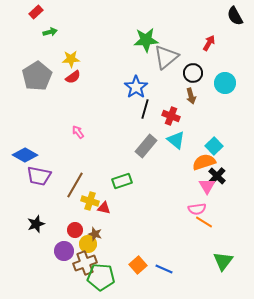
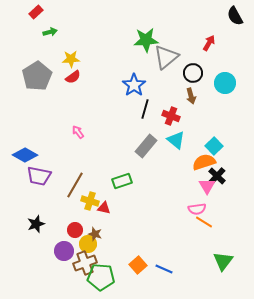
blue star: moved 2 px left, 2 px up
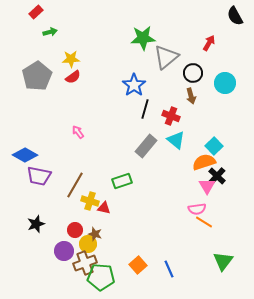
green star: moved 3 px left, 2 px up
blue line: moved 5 px right; rotated 42 degrees clockwise
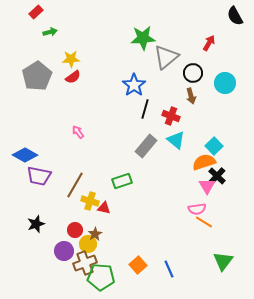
brown star: rotated 24 degrees clockwise
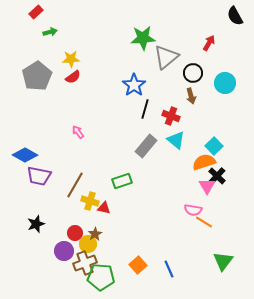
pink semicircle: moved 4 px left, 1 px down; rotated 18 degrees clockwise
red circle: moved 3 px down
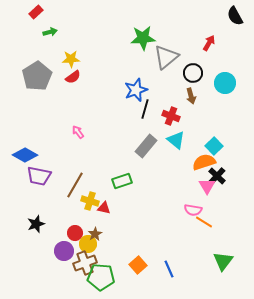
blue star: moved 2 px right, 5 px down; rotated 15 degrees clockwise
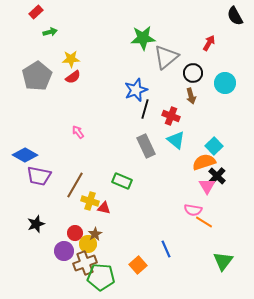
gray rectangle: rotated 65 degrees counterclockwise
green rectangle: rotated 42 degrees clockwise
blue line: moved 3 px left, 20 px up
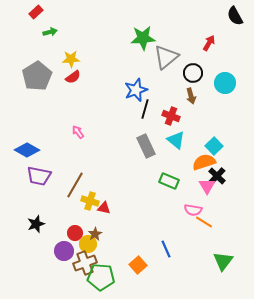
blue diamond: moved 2 px right, 5 px up
green rectangle: moved 47 px right
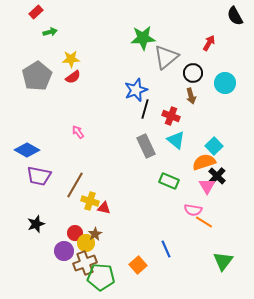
yellow circle: moved 2 px left, 1 px up
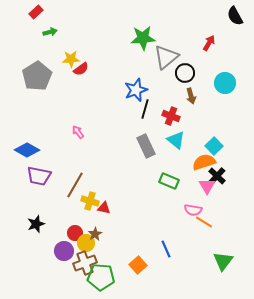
black circle: moved 8 px left
red semicircle: moved 8 px right, 8 px up
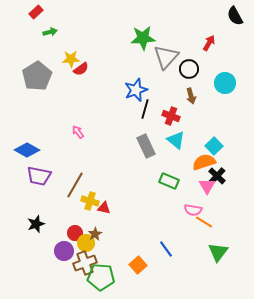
gray triangle: rotated 8 degrees counterclockwise
black circle: moved 4 px right, 4 px up
blue line: rotated 12 degrees counterclockwise
green triangle: moved 5 px left, 9 px up
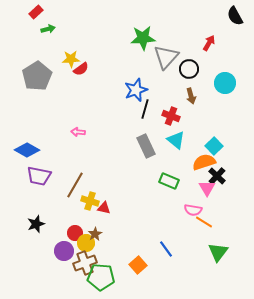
green arrow: moved 2 px left, 3 px up
pink arrow: rotated 48 degrees counterclockwise
pink triangle: moved 2 px down
